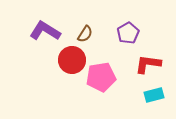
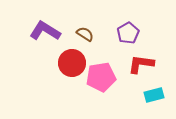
brown semicircle: rotated 90 degrees counterclockwise
red circle: moved 3 px down
red L-shape: moved 7 px left
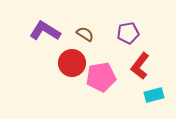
purple pentagon: rotated 20 degrees clockwise
red L-shape: moved 1 px left, 2 px down; rotated 60 degrees counterclockwise
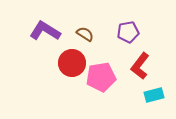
purple pentagon: moved 1 px up
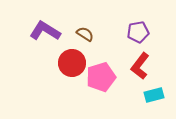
purple pentagon: moved 10 px right
pink pentagon: rotated 8 degrees counterclockwise
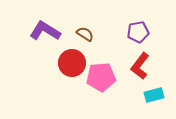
pink pentagon: rotated 12 degrees clockwise
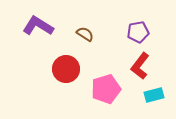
purple L-shape: moved 7 px left, 5 px up
red circle: moved 6 px left, 6 px down
pink pentagon: moved 5 px right, 12 px down; rotated 12 degrees counterclockwise
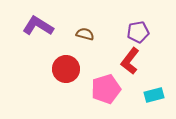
brown semicircle: rotated 18 degrees counterclockwise
red L-shape: moved 10 px left, 5 px up
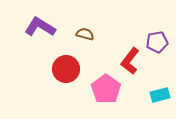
purple L-shape: moved 2 px right, 1 px down
purple pentagon: moved 19 px right, 10 px down
pink pentagon: rotated 20 degrees counterclockwise
cyan rectangle: moved 6 px right
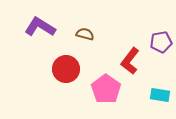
purple pentagon: moved 4 px right
cyan rectangle: rotated 24 degrees clockwise
